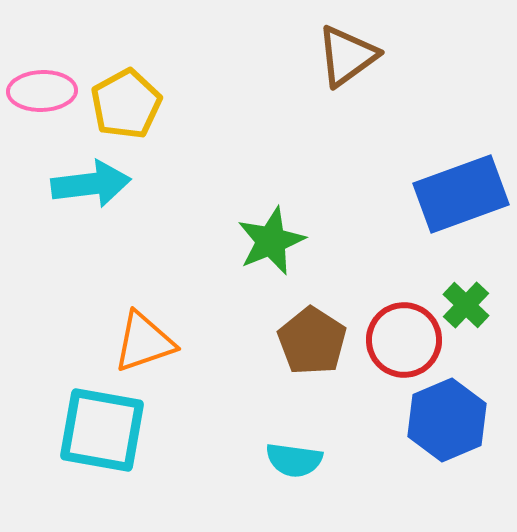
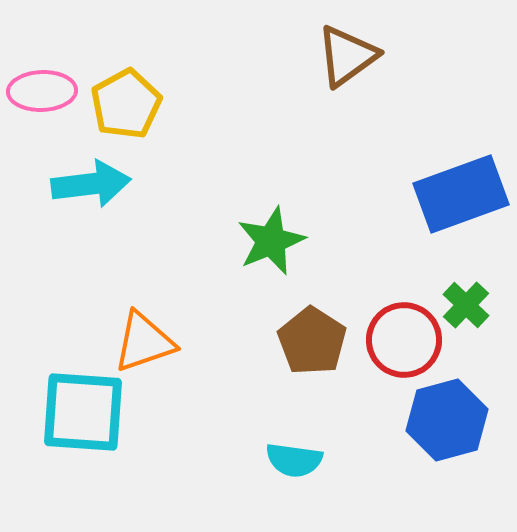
blue hexagon: rotated 8 degrees clockwise
cyan square: moved 19 px left, 18 px up; rotated 6 degrees counterclockwise
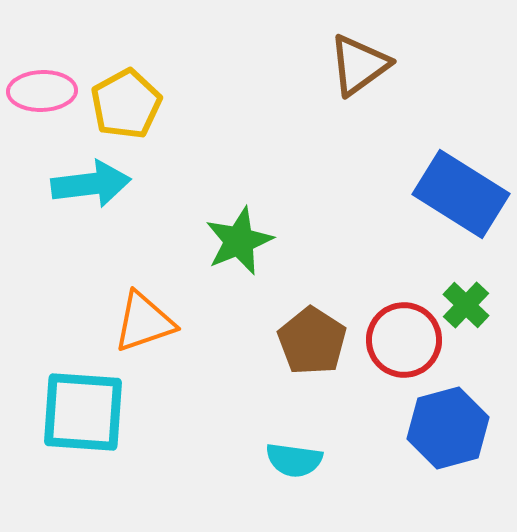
brown triangle: moved 12 px right, 9 px down
blue rectangle: rotated 52 degrees clockwise
green star: moved 32 px left
orange triangle: moved 20 px up
blue hexagon: moved 1 px right, 8 px down
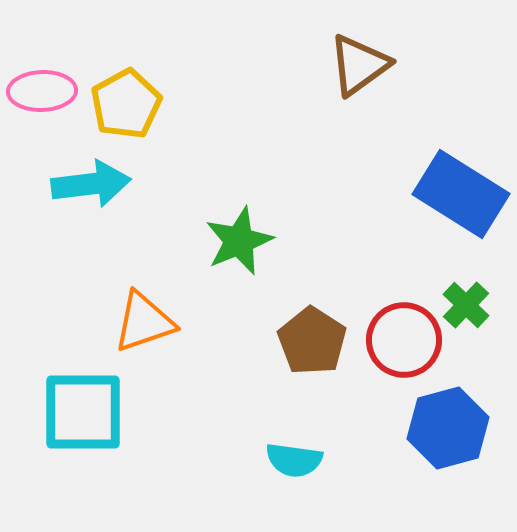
cyan square: rotated 4 degrees counterclockwise
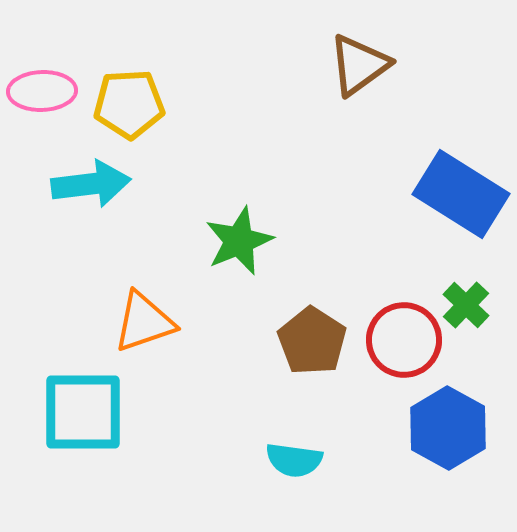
yellow pentagon: moved 3 px right; rotated 26 degrees clockwise
blue hexagon: rotated 16 degrees counterclockwise
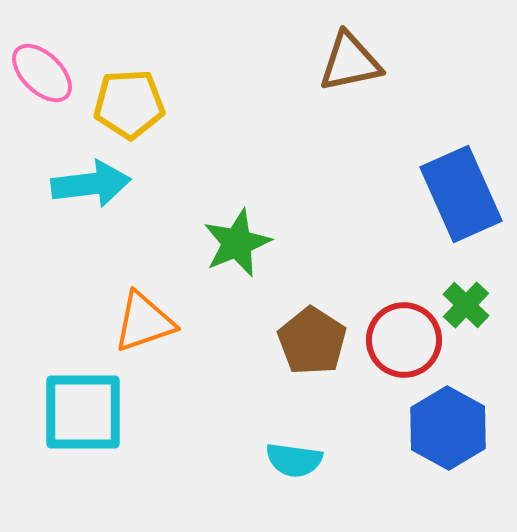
brown triangle: moved 9 px left, 3 px up; rotated 24 degrees clockwise
pink ellipse: moved 18 px up; rotated 46 degrees clockwise
blue rectangle: rotated 34 degrees clockwise
green star: moved 2 px left, 2 px down
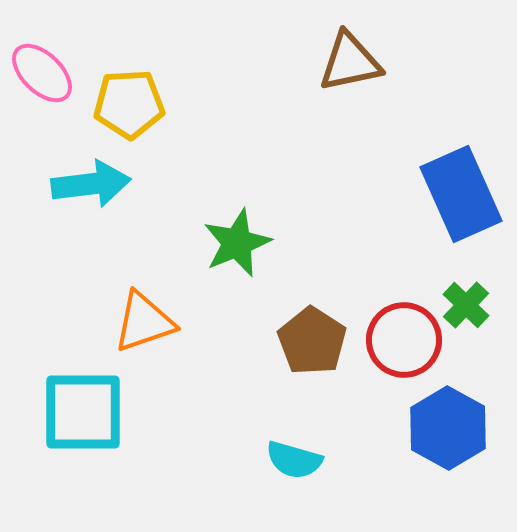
cyan semicircle: rotated 8 degrees clockwise
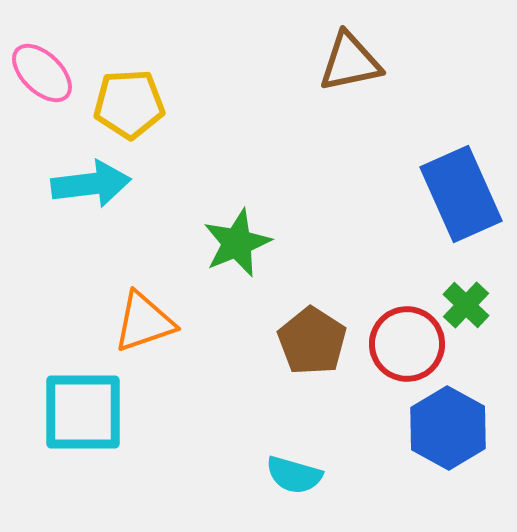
red circle: moved 3 px right, 4 px down
cyan semicircle: moved 15 px down
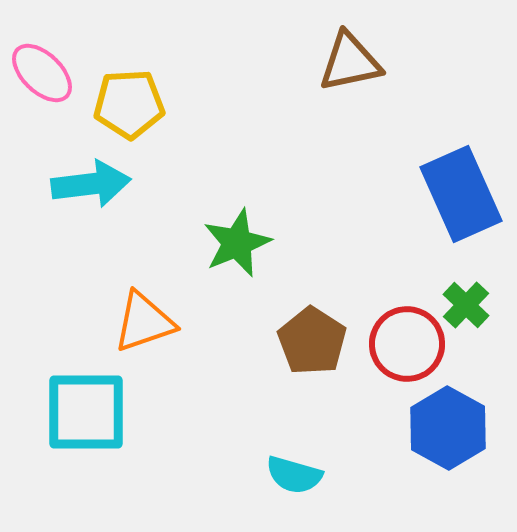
cyan square: moved 3 px right
